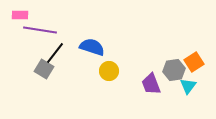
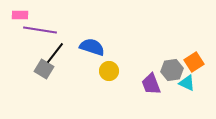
gray hexagon: moved 2 px left
cyan triangle: moved 1 px left, 3 px up; rotated 42 degrees counterclockwise
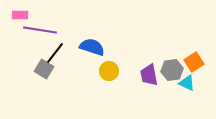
purple trapezoid: moved 2 px left, 9 px up; rotated 10 degrees clockwise
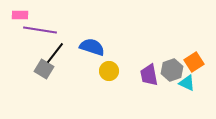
gray hexagon: rotated 10 degrees counterclockwise
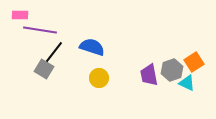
black line: moved 1 px left, 1 px up
yellow circle: moved 10 px left, 7 px down
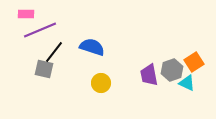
pink rectangle: moved 6 px right, 1 px up
purple line: rotated 32 degrees counterclockwise
gray square: rotated 18 degrees counterclockwise
yellow circle: moved 2 px right, 5 px down
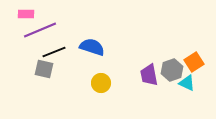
black line: rotated 30 degrees clockwise
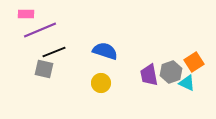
blue semicircle: moved 13 px right, 4 px down
gray hexagon: moved 1 px left, 2 px down
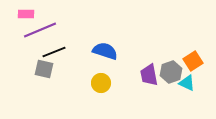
orange square: moved 1 px left, 1 px up
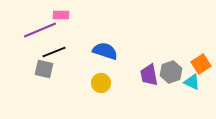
pink rectangle: moved 35 px right, 1 px down
orange square: moved 8 px right, 3 px down
cyan triangle: moved 5 px right, 1 px up
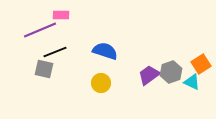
black line: moved 1 px right
purple trapezoid: rotated 65 degrees clockwise
